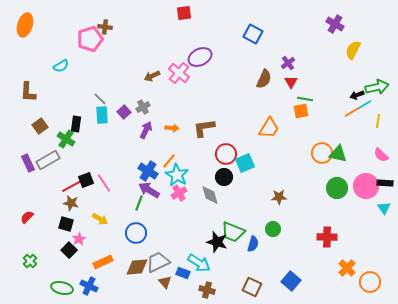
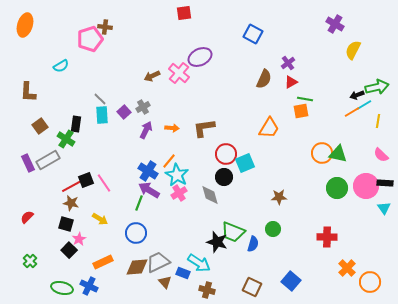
red triangle at (291, 82): rotated 32 degrees clockwise
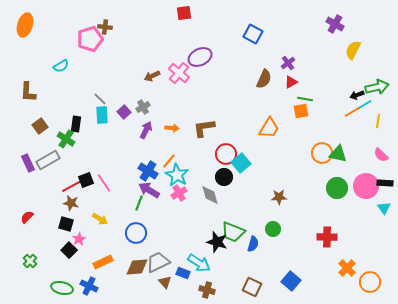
cyan square at (245, 163): moved 4 px left; rotated 18 degrees counterclockwise
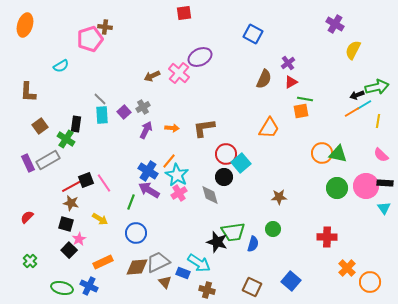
green line at (139, 203): moved 8 px left, 1 px up
green trapezoid at (233, 232): rotated 30 degrees counterclockwise
